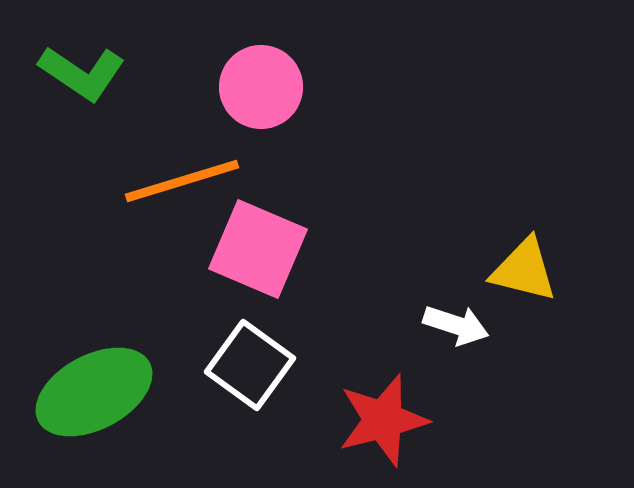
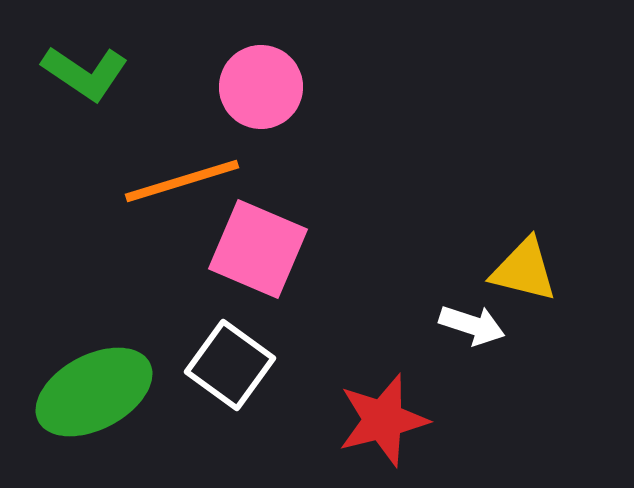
green L-shape: moved 3 px right
white arrow: moved 16 px right
white square: moved 20 px left
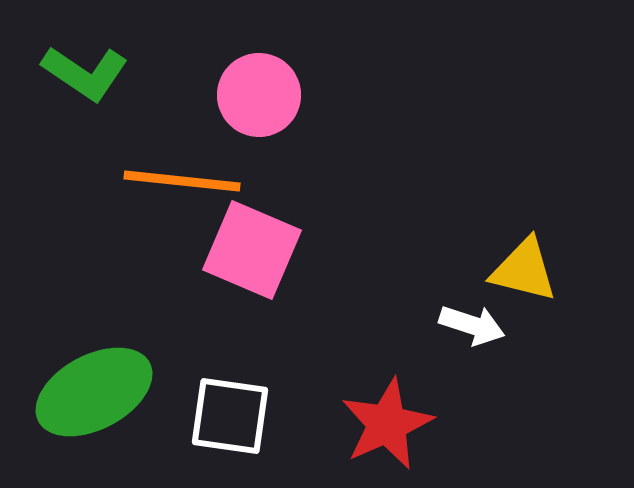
pink circle: moved 2 px left, 8 px down
orange line: rotated 23 degrees clockwise
pink square: moved 6 px left, 1 px down
white square: moved 51 px down; rotated 28 degrees counterclockwise
red star: moved 4 px right, 4 px down; rotated 10 degrees counterclockwise
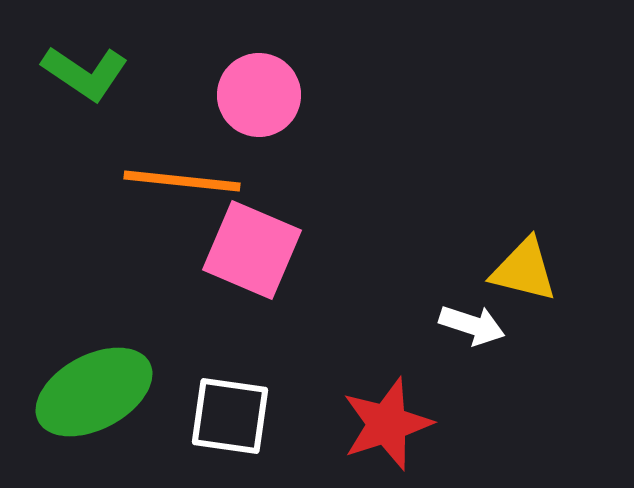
red star: rotated 6 degrees clockwise
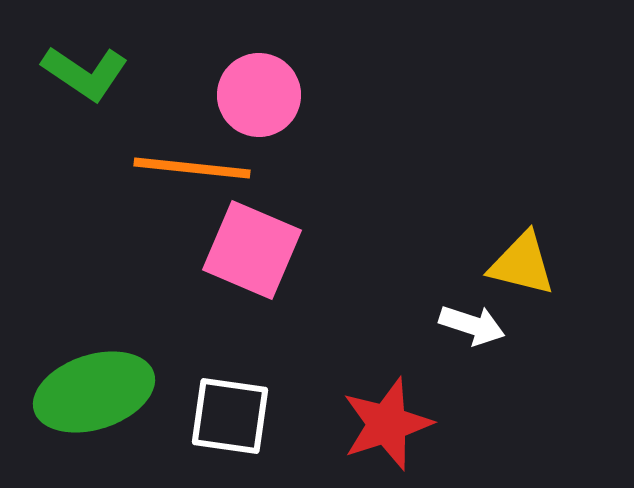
orange line: moved 10 px right, 13 px up
yellow triangle: moved 2 px left, 6 px up
green ellipse: rotated 10 degrees clockwise
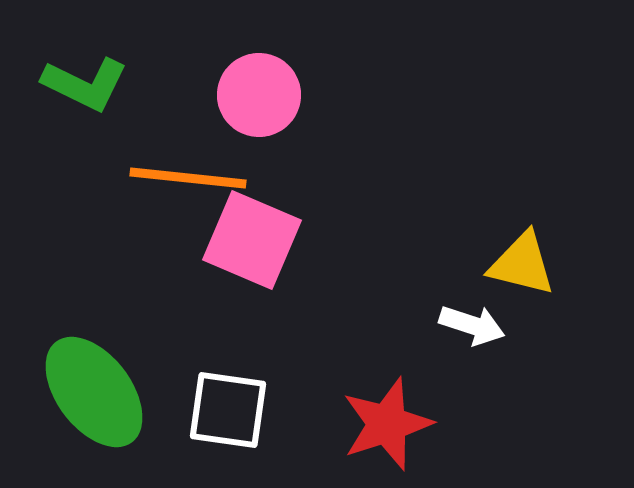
green L-shape: moved 11 px down; rotated 8 degrees counterclockwise
orange line: moved 4 px left, 10 px down
pink square: moved 10 px up
green ellipse: rotated 71 degrees clockwise
white square: moved 2 px left, 6 px up
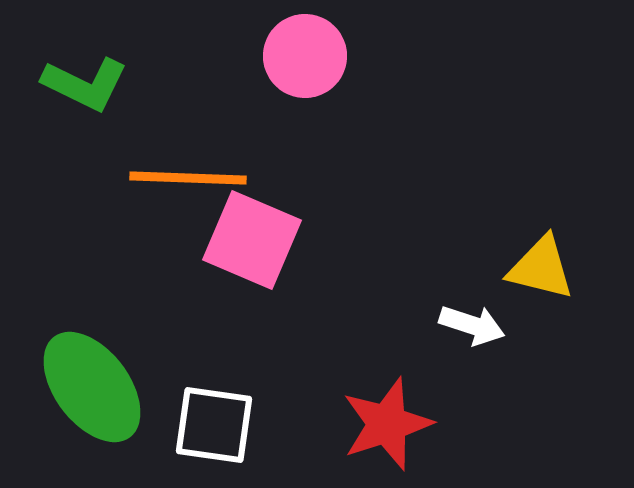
pink circle: moved 46 px right, 39 px up
orange line: rotated 4 degrees counterclockwise
yellow triangle: moved 19 px right, 4 px down
green ellipse: moved 2 px left, 5 px up
white square: moved 14 px left, 15 px down
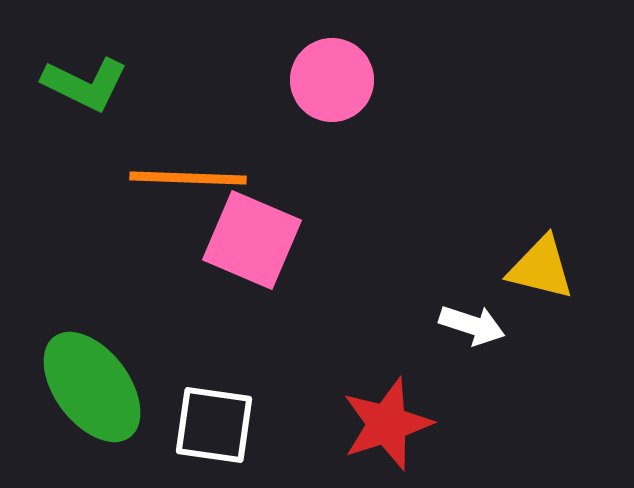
pink circle: moved 27 px right, 24 px down
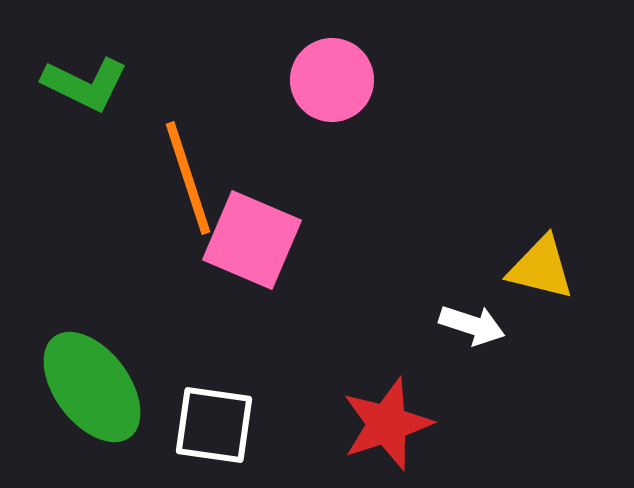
orange line: rotated 70 degrees clockwise
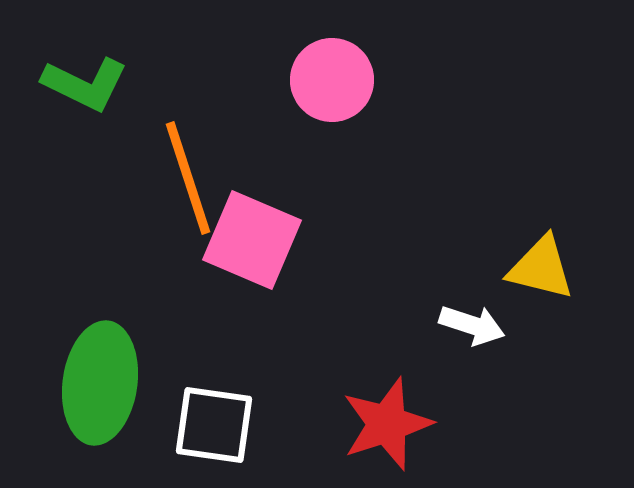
green ellipse: moved 8 px right, 4 px up; rotated 45 degrees clockwise
